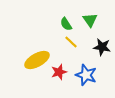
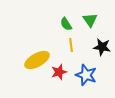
yellow line: moved 3 px down; rotated 40 degrees clockwise
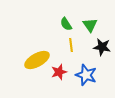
green triangle: moved 5 px down
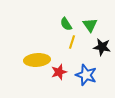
yellow line: moved 1 px right, 3 px up; rotated 24 degrees clockwise
yellow ellipse: rotated 25 degrees clockwise
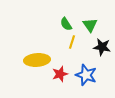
red star: moved 1 px right, 2 px down
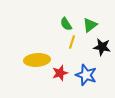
green triangle: rotated 28 degrees clockwise
red star: moved 1 px up
